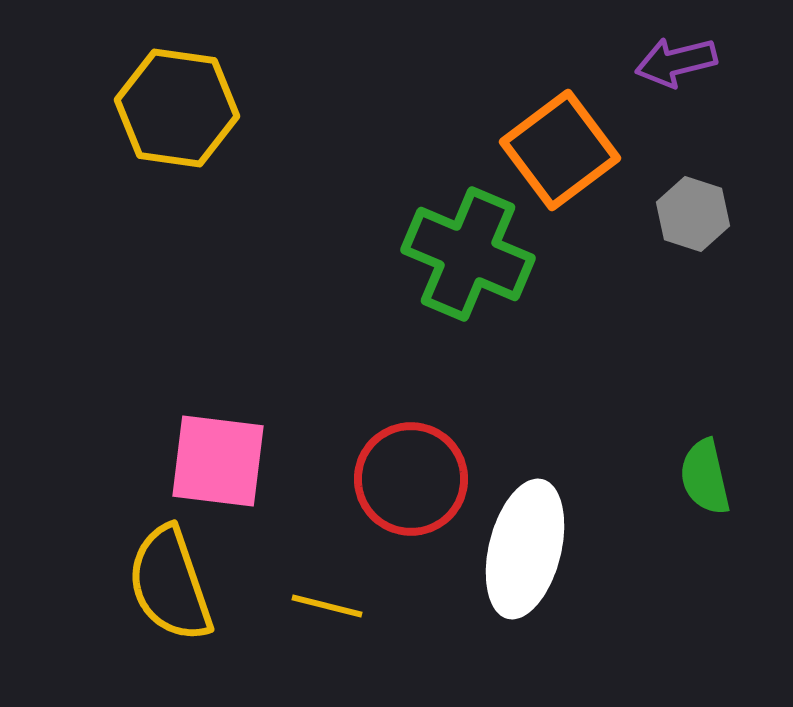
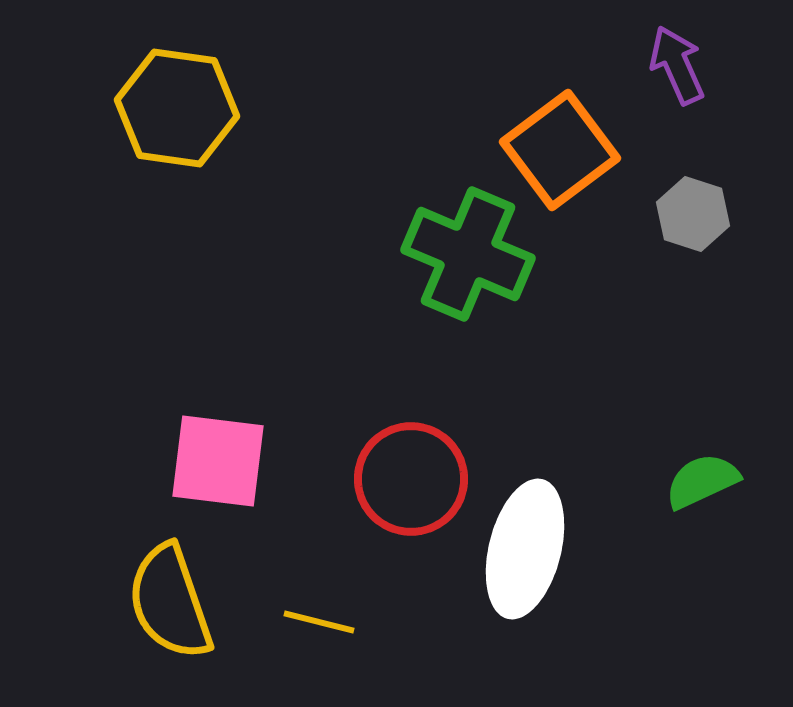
purple arrow: moved 1 px right, 3 px down; rotated 80 degrees clockwise
green semicircle: moved 3 px left, 4 px down; rotated 78 degrees clockwise
yellow semicircle: moved 18 px down
yellow line: moved 8 px left, 16 px down
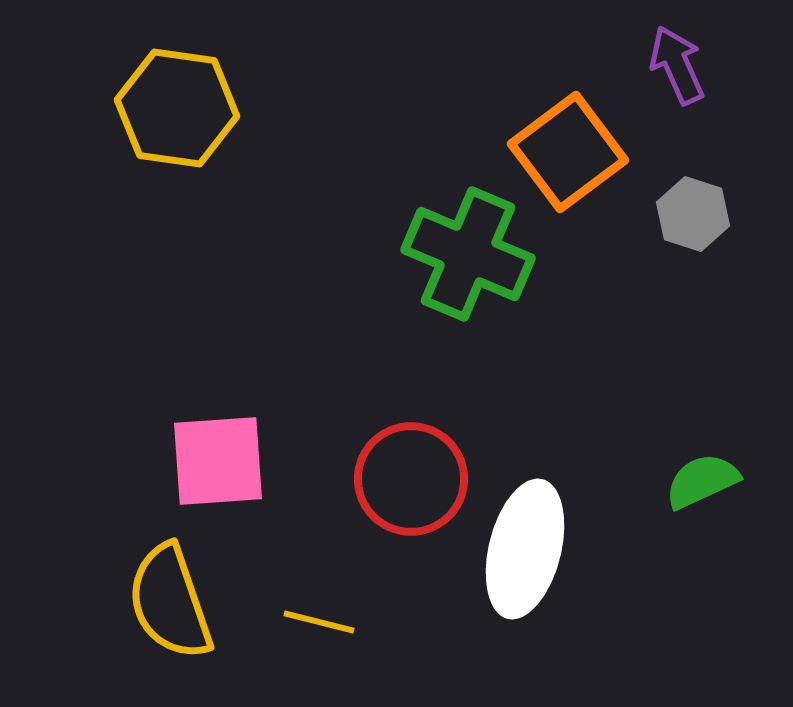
orange square: moved 8 px right, 2 px down
pink square: rotated 11 degrees counterclockwise
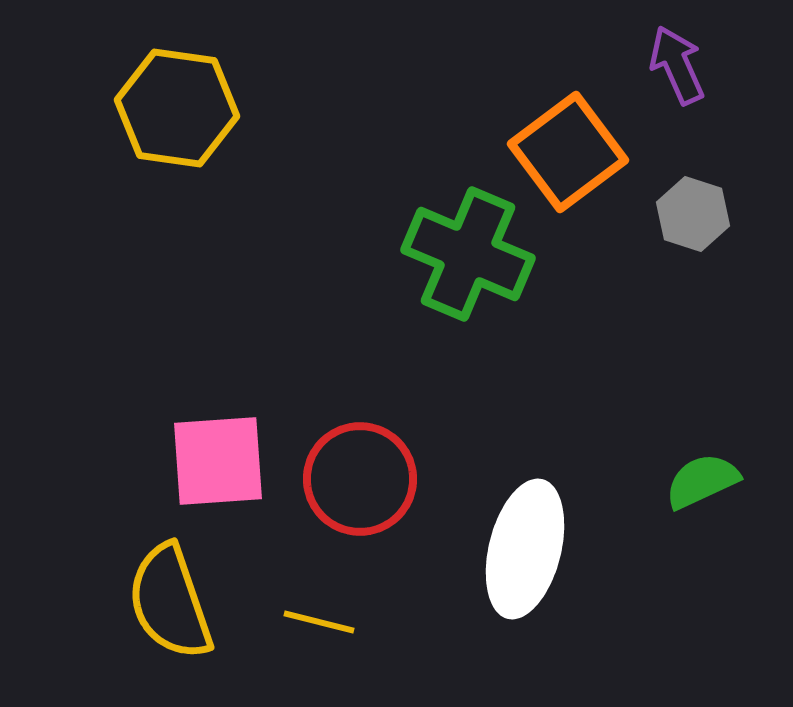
red circle: moved 51 px left
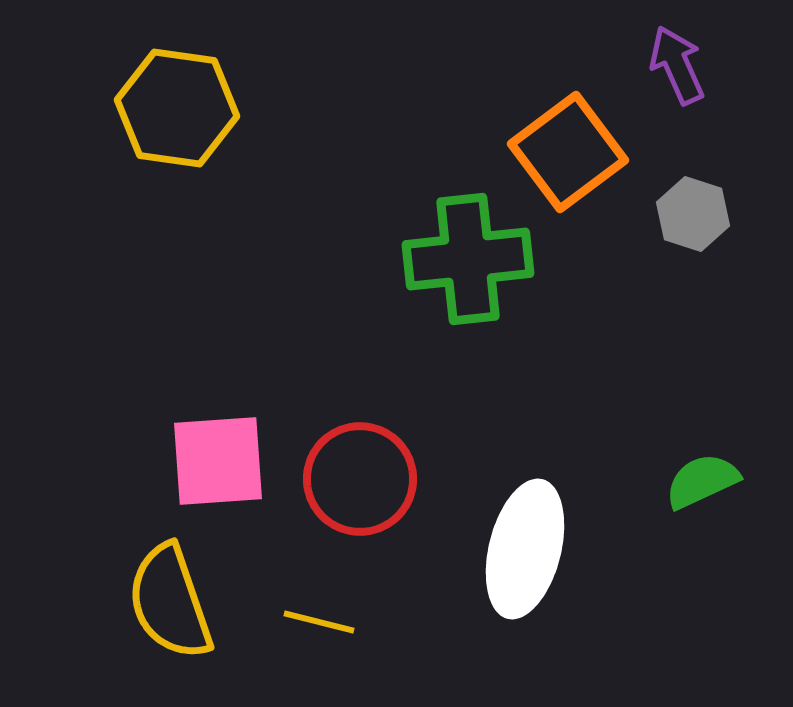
green cross: moved 5 px down; rotated 29 degrees counterclockwise
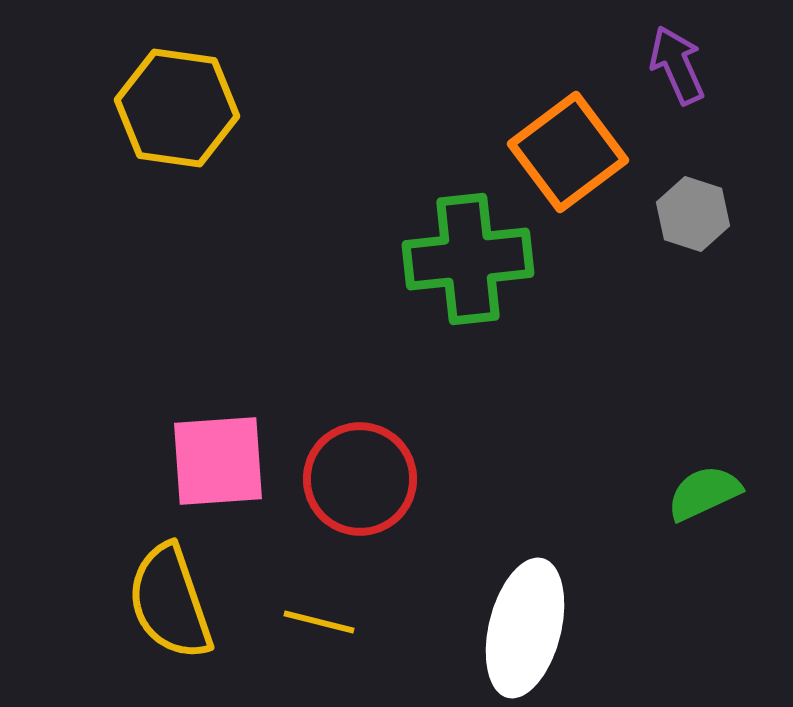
green semicircle: moved 2 px right, 12 px down
white ellipse: moved 79 px down
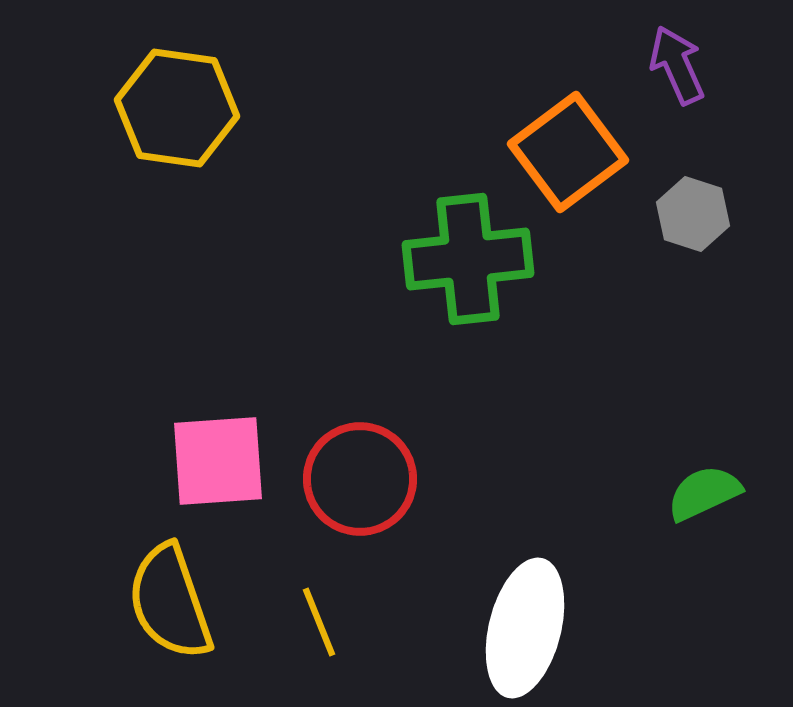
yellow line: rotated 54 degrees clockwise
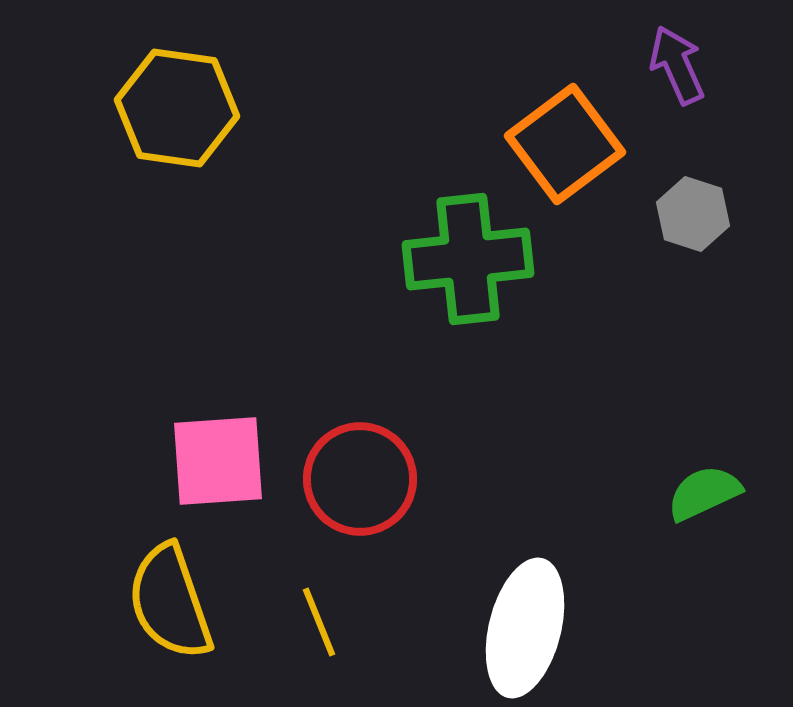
orange square: moved 3 px left, 8 px up
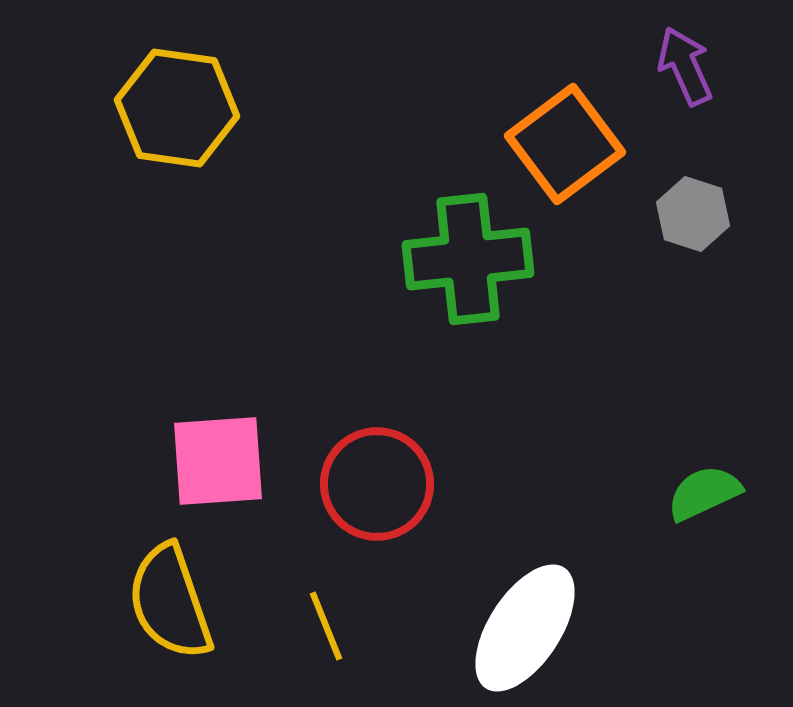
purple arrow: moved 8 px right, 1 px down
red circle: moved 17 px right, 5 px down
yellow line: moved 7 px right, 4 px down
white ellipse: rotated 19 degrees clockwise
